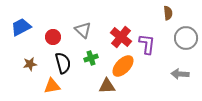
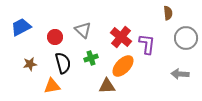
red circle: moved 2 px right
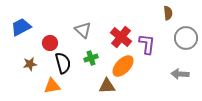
red circle: moved 5 px left, 6 px down
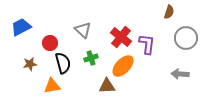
brown semicircle: moved 1 px right, 1 px up; rotated 24 degrees clockwise
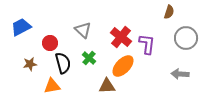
green cross: moved 2 px left; rotated 32 degrees counterclockwise
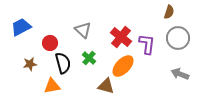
gray circle: moved 8 px left
gray arrow: rotated 18 degrees clockwise
brown triangle: moved 1 px left; rotated 18 degrees clockwise
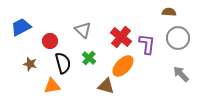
brown semicircle: rotated 104 degrees counterclockwise
red circle: moved 2 px up
brown star: rotated 24 degrees clockwise
gray arrow: moved 1 px right; rotated 24 degrees clockwise
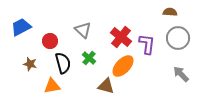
brown semicircle: moved 1 px right
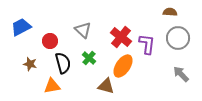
orange ellipse: rotated 10 degrees counterclockwise
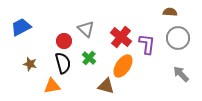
gray triangle: moved 3 px right, 1 px up
red circle: moved 14 px right
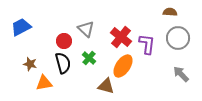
orange triangle: moved 8 px left, 3 px up
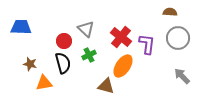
blue trapezoid: rotated 30 degrees clockwise
green cross: moved 3 px up; rotated 24 degrees clockwise
gray arrow: moved 1 px right, 2 px down
